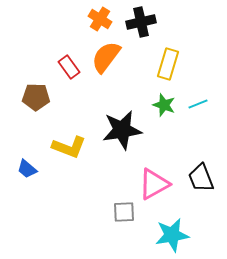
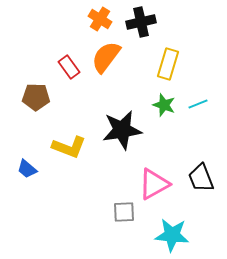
cyan star: rotated 16 degrees clockwise
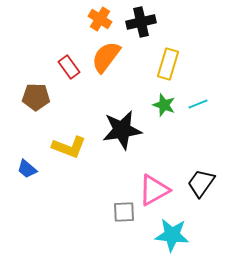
black trapezoid: moved 5 px down; rotated 56 degrees clockwise
pink triangle: moved 6 px down
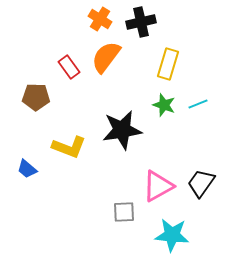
pink triangle: moved 4 px right, 4 px up
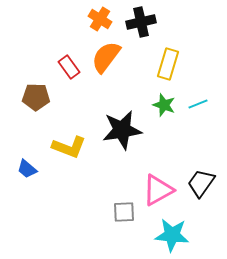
pink triangle: moved 4 px down
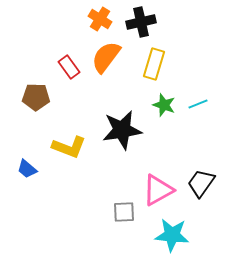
yellow rectangle: moved 14 px left
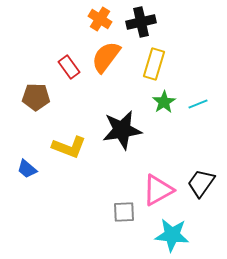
green star: moved 3 px up; rotated 20 degrees clockwise
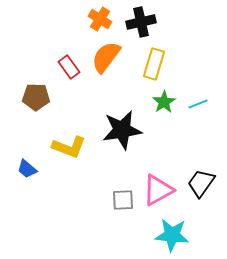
gray square: moved 1 px left, 12 px up
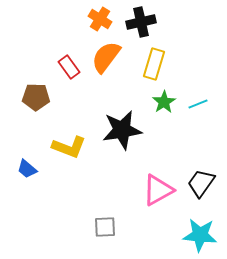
gray square: moved 18 px left, 27 px down
cyan star: moved 28 px right
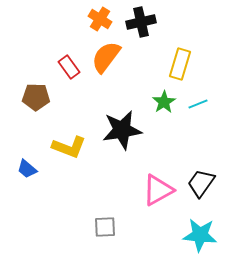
yellow rectangle: moved 26 px right
